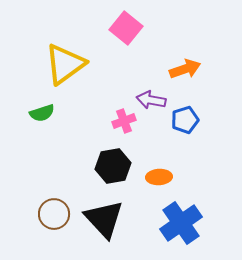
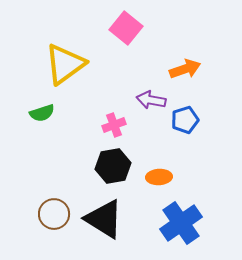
pink cross: moved 10 px left, 4 px down
black triangle: rotated 15 degrees counterclockwise
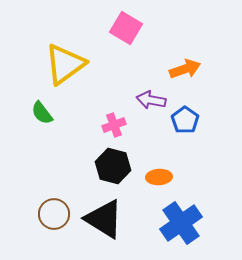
pink square: rotated 8 degrees counterclockwise
green semicircle: rotated 70 degrees clockwise
blue pentagon: rotated 20 degrees counterclockwise
black hexagon: rotated 24 degrees clockwise
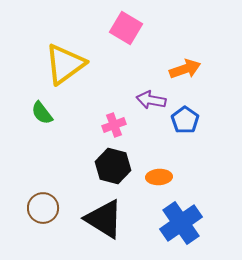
brown circle: moved 11 px left, 6 px up
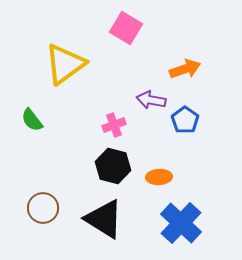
green semicircle: moved 10 px left, 7 px down
blue cross: rotated 12 degrees counterclockwise
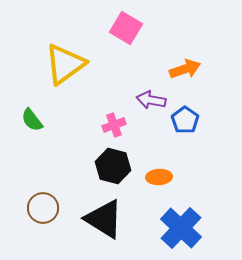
blue cross: moved 5 px down
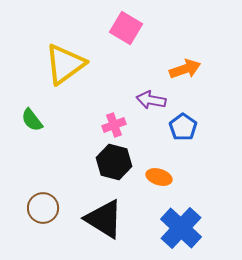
blue pentagon: moved 2 px left, 7 px down
black hexagon: moved 1 px right, 4 px up
orange ellipse: rotated 20 degrees clockwise
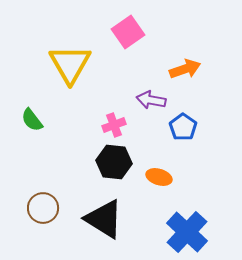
pink square: moved 2 px right, 4 px down; rotated 24 degrees clockwise
yellow triangle: moved 5 px right; rotated 24 degrees counterclockwise
black hexagon: rotated 8 degrees counterclockwise
blue cross: moved 6 px right, 4 px down
